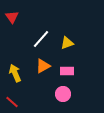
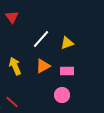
yellow arrow: moved 7 px up
pink circle: moved 1 px left, 1 px down
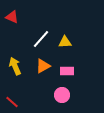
red triangle: rotated 32 degrees counterclockwise
yellow triangle: moved 2 px left, 1 px up; rotated 16 degrees clockwise
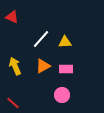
pink rectangle: moved 1 px left, 2 px up
red line: moved 1 px right, 1 px down
